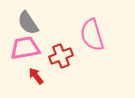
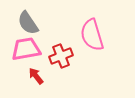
pink trapezoid: moved 1 px right, 1 px down
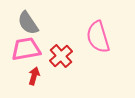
pink semicircle: moved 6 px right, 2 px down
red cross: rotated 20 degrees counterclockwise
red arrow: moved 2 px left; rotated 54 degrees clockwise
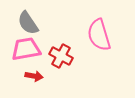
pink semicircle: moved 1 px right, 2 px up
red cross: rotated 20 degrees counterclockwise
red arrow: rotated 84 degrees clockwise
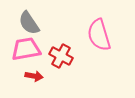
gray semicircle: moved 1 px right
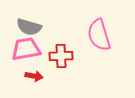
gray semicircle: moved 4 px down; rotated 40 degrees counterclockwise
red cross: rotated 30 degrees counterclockwise
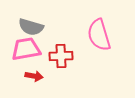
gray semicircle: moved 2 px right
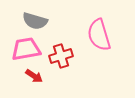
gray semicircle: moved 4 px right, 6 px up
red cross: rotated 15 degrees counterclockwise
red arrow: rotated 24 degrees clockwise
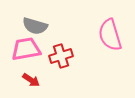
gray semicircle: moved 5 px down
pink semicircle: moved 11 px right
red arrow: moved 3 px left, 4 px down
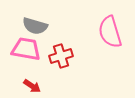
pink semicircle: moved 3 px up
pink trapezoid: rotated 20 degrees clockwise
red arrow: moved 1 px right, 6 px down
